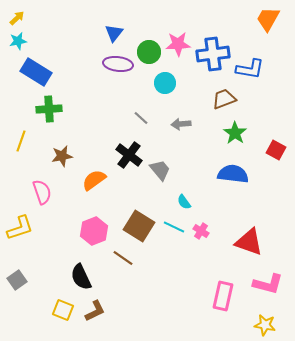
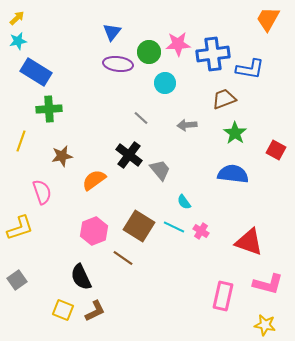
blue triangle: moved 2 px left, 1 px up
gray arrow: moved 6 px right, 1 px down
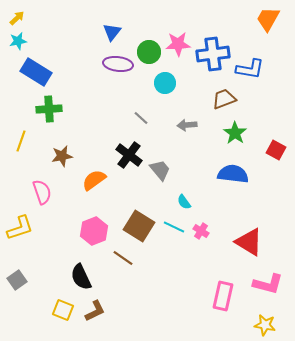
red triangle: rotated 12 degrees clockwise
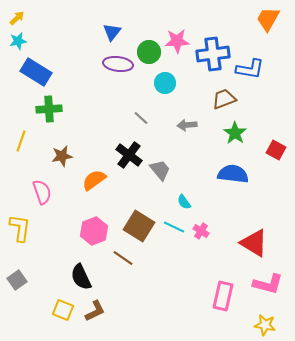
pink star: moved 1 px left, 3 px up
yellow L-shape: rotated 64 degrees counterclockwise
red triangle: moved 5 px right, 1 px down
